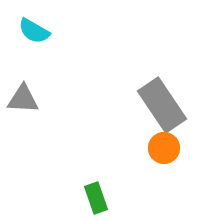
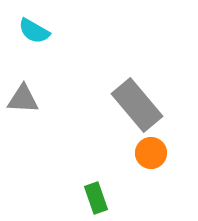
gray rectangle: moved 25 px left; rotated 6 degrees counterclockwise
orange circle: moved 13 px left, 5 px down
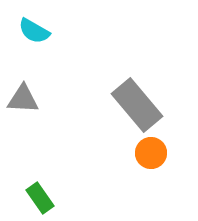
green rectangle: moved 56 px left; rotated 16 degrees counterclockwise
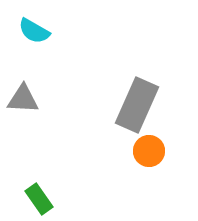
gray rectangle: rotated 64 degrees clockwise
orange circle: moved 2 px left, 2 px up
green rectangle: moved 1 px left, 1 px down
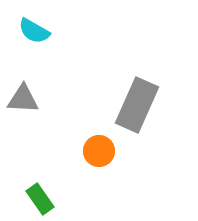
orange circle: moved 50 px left
green rectangle: moved 1 px right
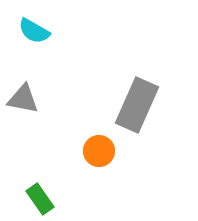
gray triangle: rotated 8 degrees clockwise
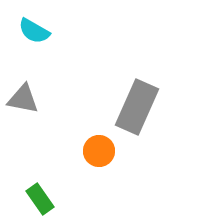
gray rectangle: moved 2 px down
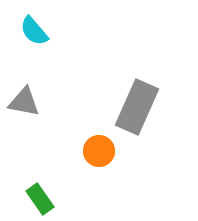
cyan semicircle: rotated 20 degrees clockwise
gray triangle: moved 1 px right, 3 px down
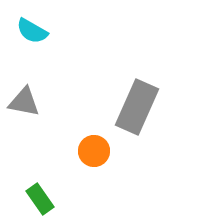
cyan semicircle: moved 2 px left; rotated 20 degrees counterclockwise
orange circle: moved 5 px left
